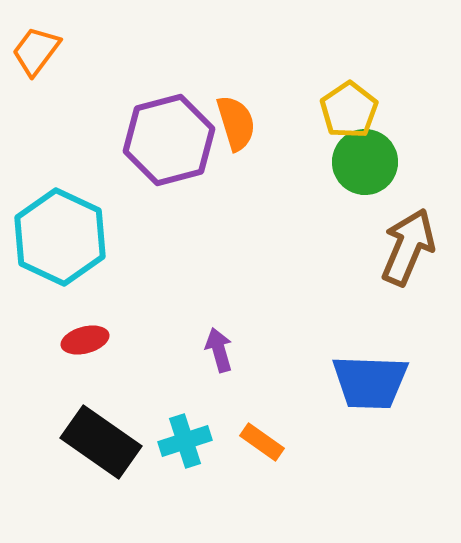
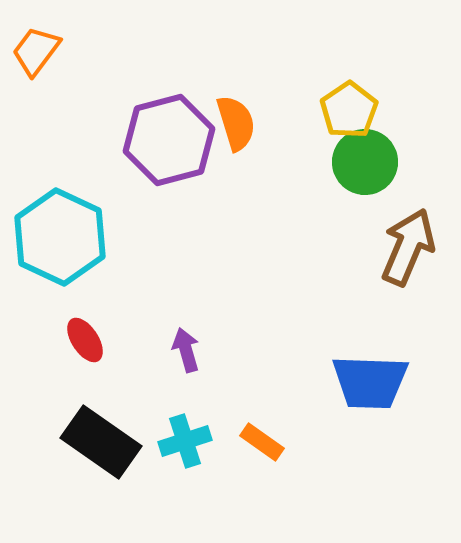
red ellipse: rotated 72 degrees clockwise
purple arrow: moved 33 px left
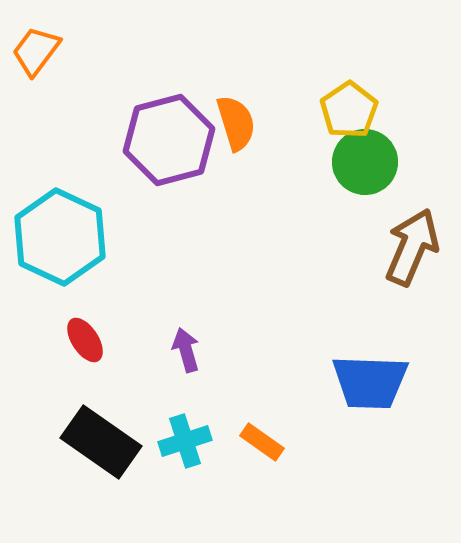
brown arrow: moved 4 px right
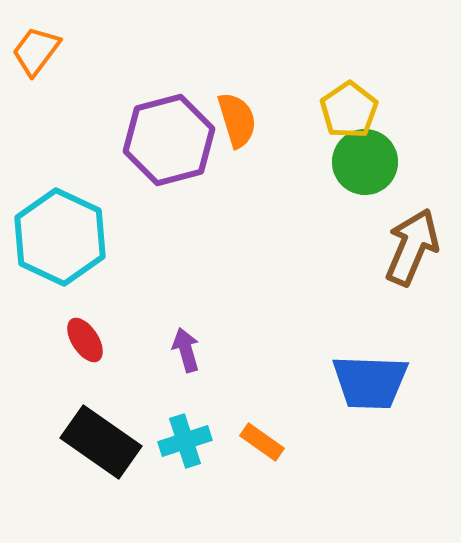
orange semicircle: moved 1 px right, 3 px up
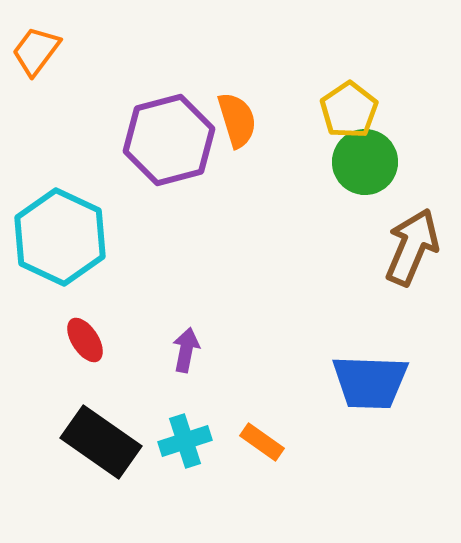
purple arrow: rotated 27 degrees clockwise
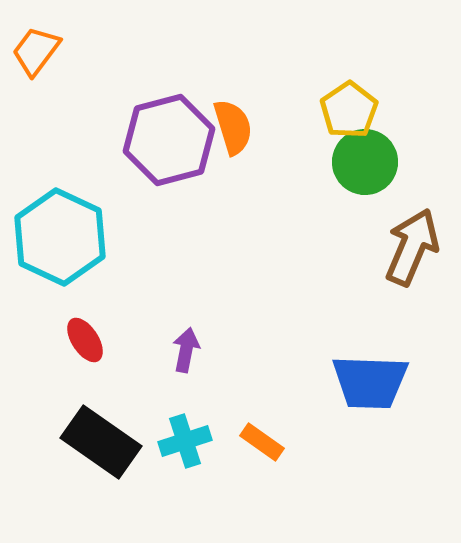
orange semicircle: moved 4 px left, 7 px down
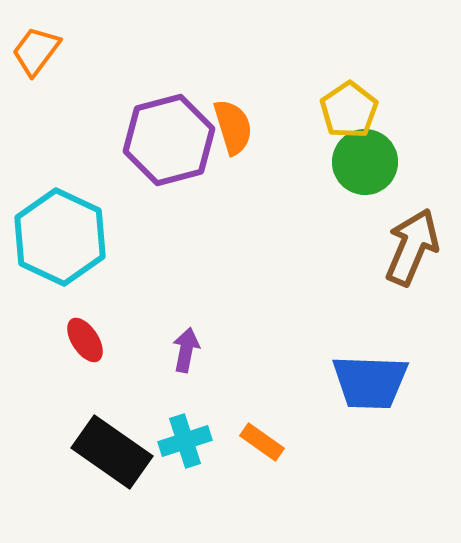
black rectangle: moved 11 px right, 10 px down
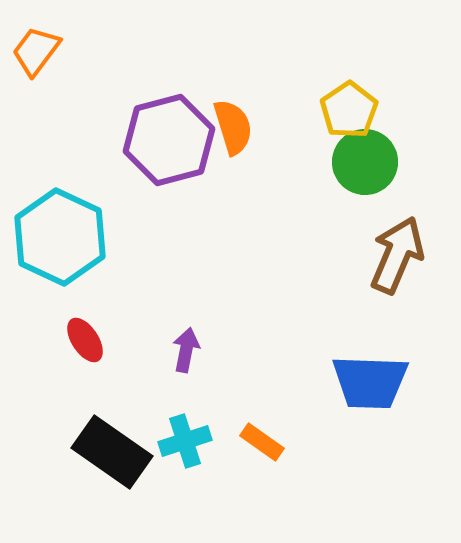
brown arrow: moved 15 px left, 8 px down
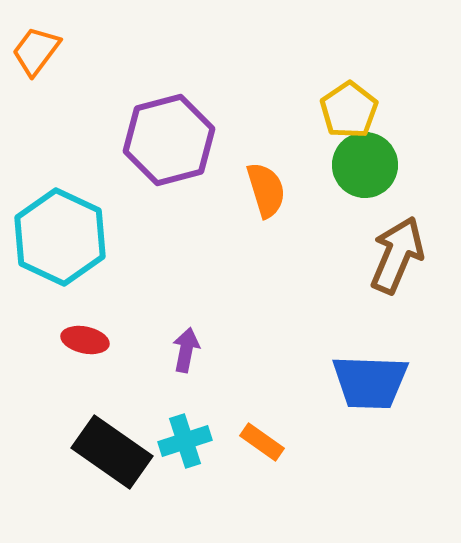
orange semicircle: moved 33 px right, 63 px down
green circle: moved 3 px down
red ellipse: rotated 45 degrees counterclockwise
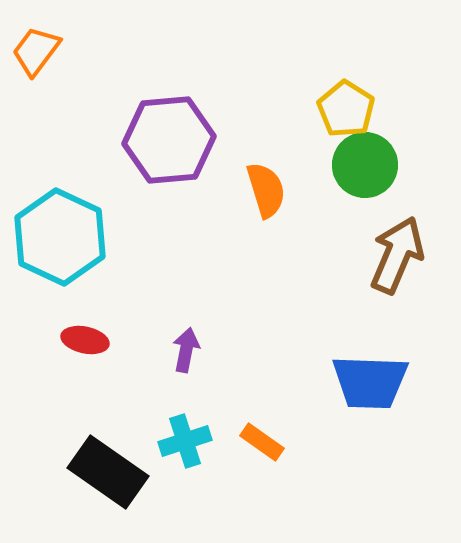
yellow pentagon: moved 3 px left, 1 px up; rotated 6 degrees counterclockwise
purple hexagon: rotated 10 degrees clockwise
black rectangle: moved 4 px left, 20 px down
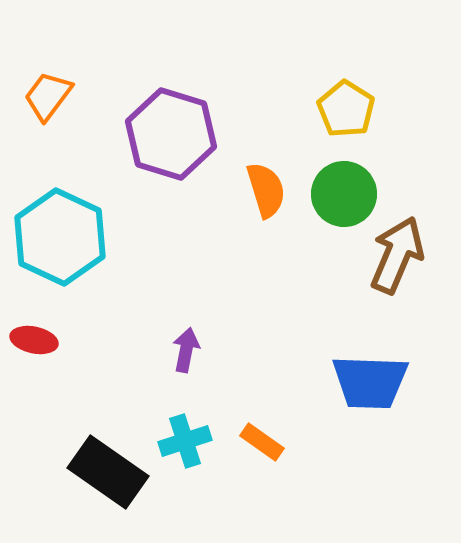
orange trapezoid: moved 12 px right, 45 px down
purple hexagon: moved 2 px right, 6 px up; rotated 22 degrees clockwise
green circle: moved 21 px left, 29 px down
red ellipse: moved 51 px left
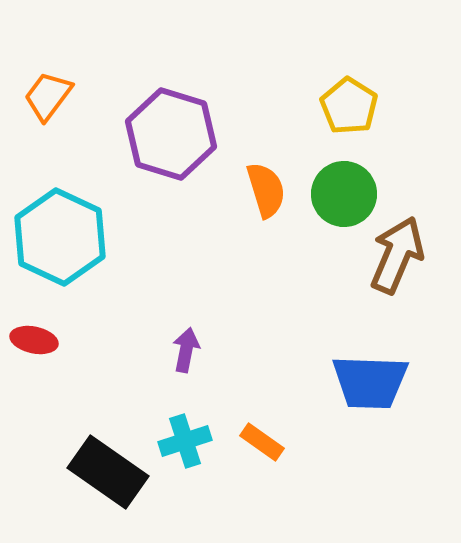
yellow pentagon: moved 3 px right, 3 px up
